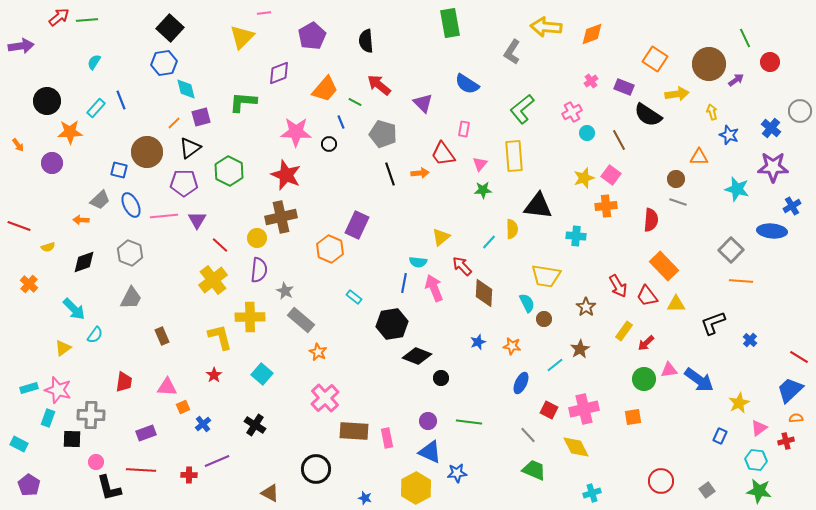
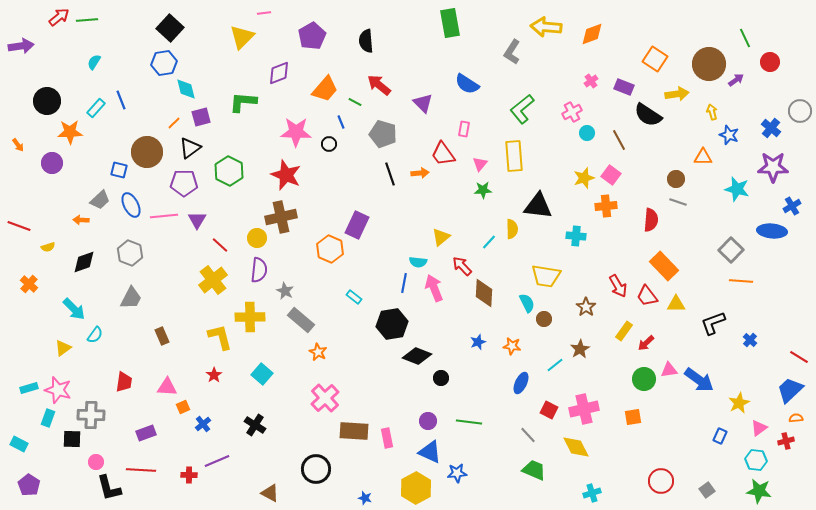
orange triangle at (699, 157): moved 4 px right
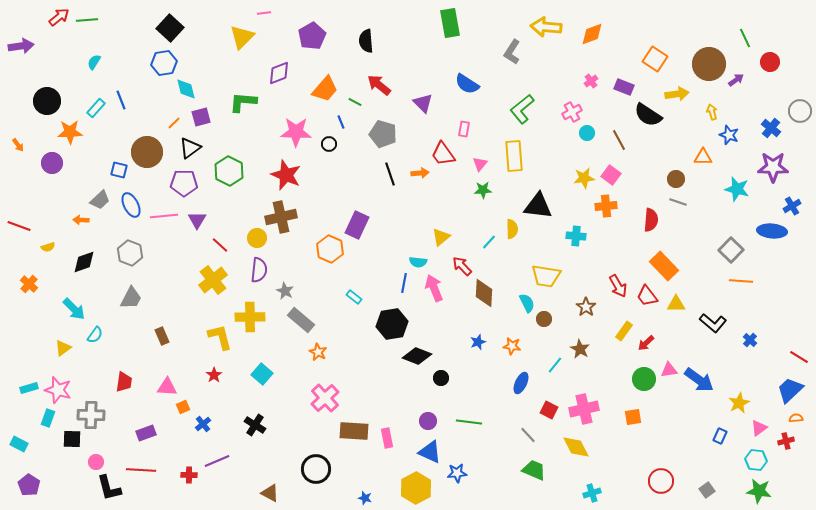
yellow star at (584, 178): rotated 10 degrees clockwise
black L-shape at (713, 323): rotated 120 degrees counterclockwise
brown star at (580, 349): rotated 12 degrees counterclockwise
cyan line at (555, 365): rotated 12 degrees counterclockwise
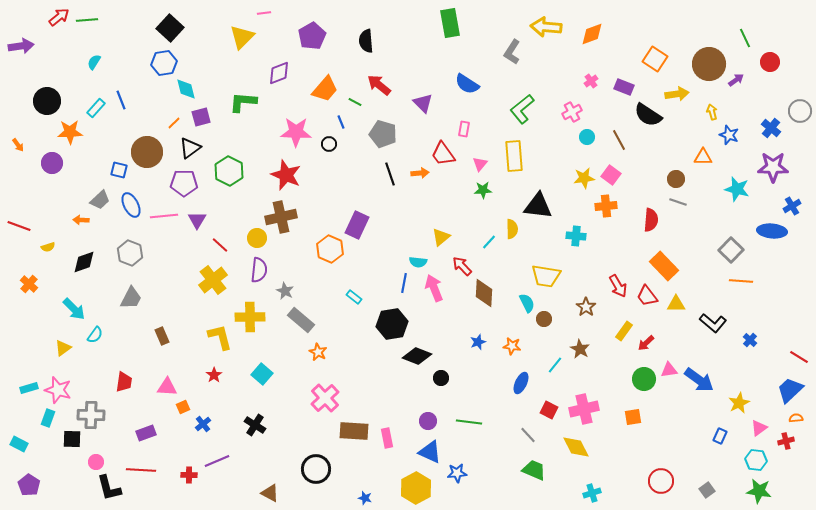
cyan circle at (587, 133): moved 4 px down
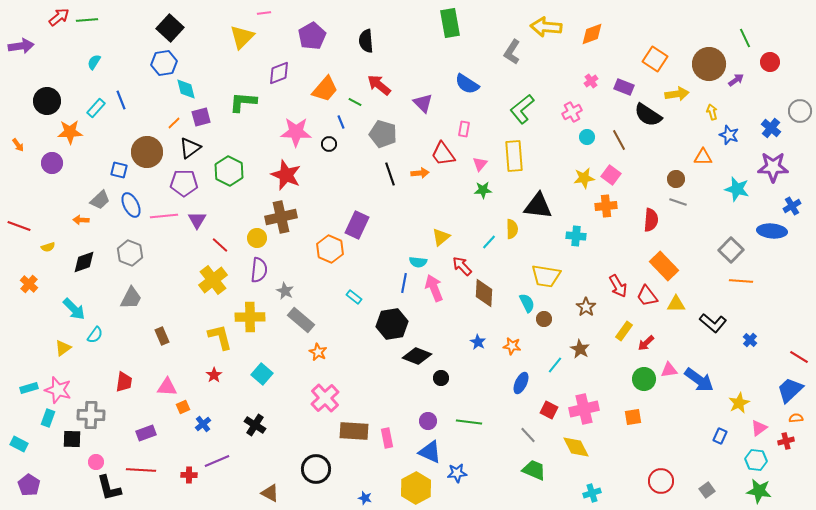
blue star at (478, 342): rotated 21 degrees counterclockwise
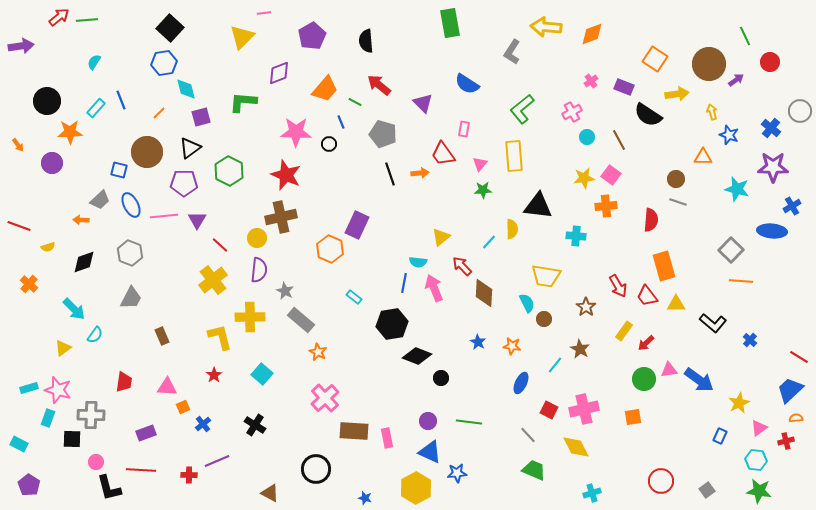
green line at (745, 38): moved 2 px up
orange line at (174, 123): moved 15 px left, 10 px up
orange rectangle at (664, 266): rotated 28 degrees clockwise
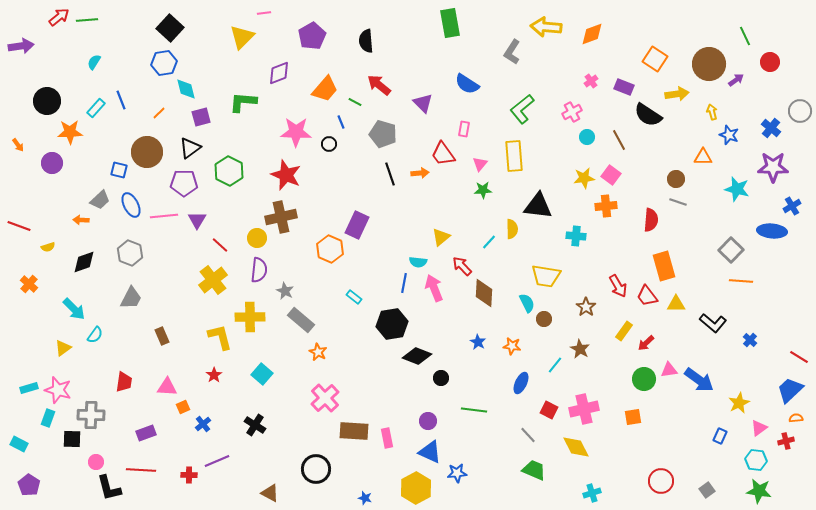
green line at (469, 422): moved 5 px right, 12 px up
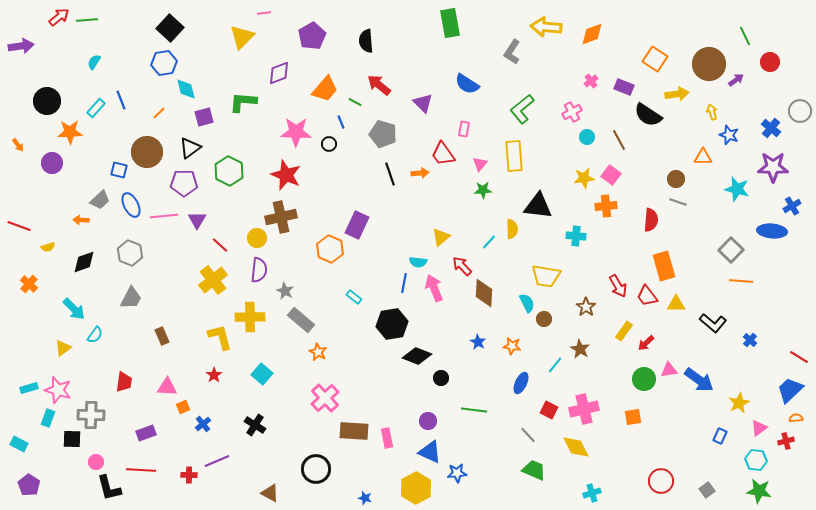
purple square at (201, 117): moved 3 px right
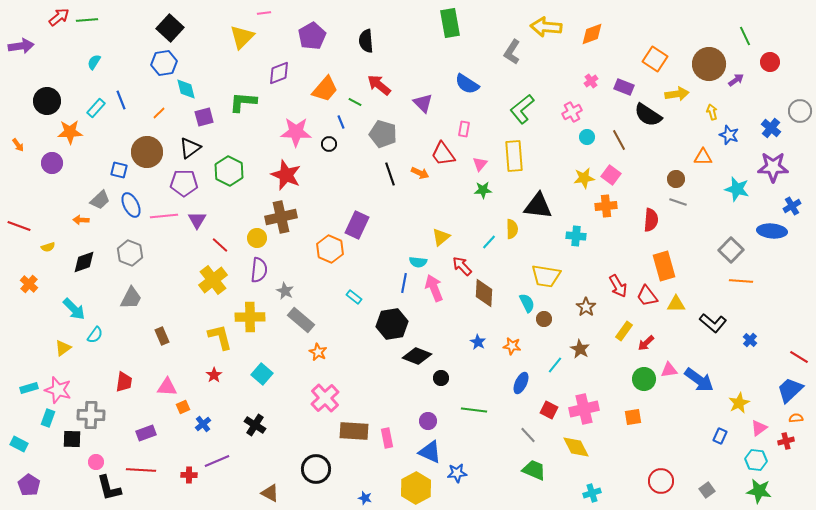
orange arrow at (420, 173): rotated 30 degrees clockwise
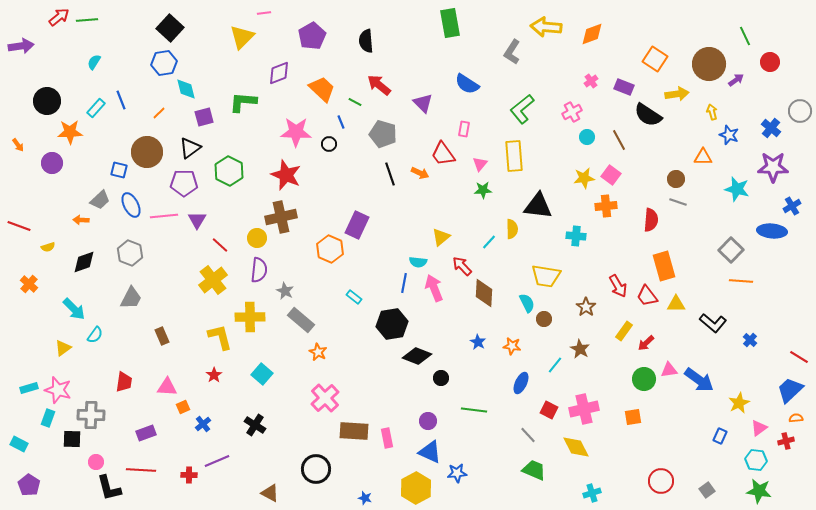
orange trapezoid at (325, 89): moved 3 px left; rotated 88 degrees counterclockwise
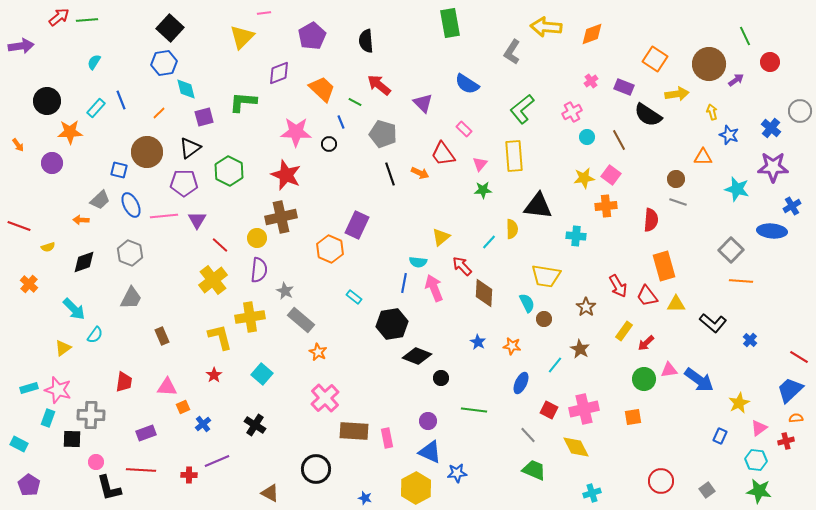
pink rectangle at (464, 129): rotated 56 degrees counterclockwise
yellow cross at (250, 317): rotated 8 degrees counterclockwise
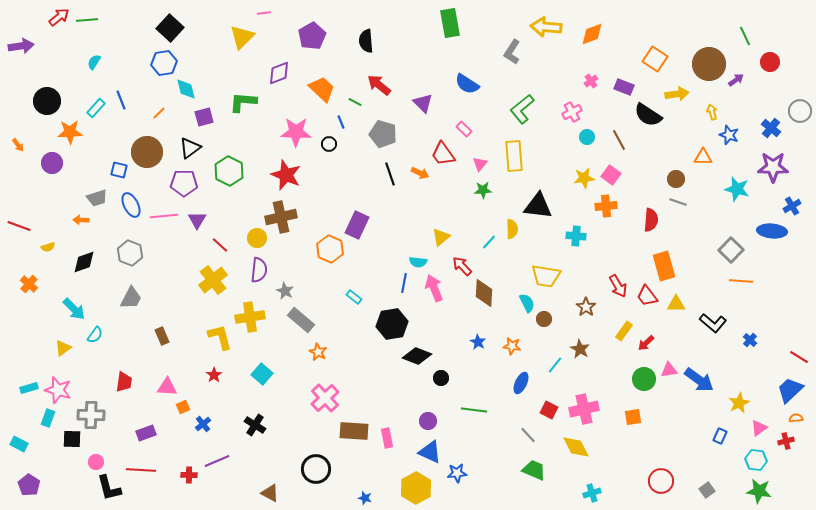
gray trapezoid at (100, 200): moved 3 px left, 2 px up; rotated 25 degrees clockwise
